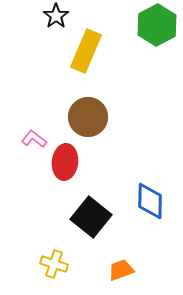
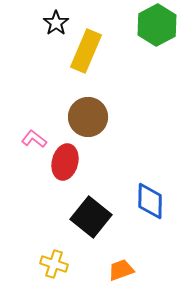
black star: moved 7 px down
red ellipse: rotated 8 degrees clockwise
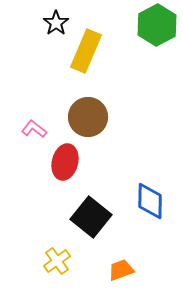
pink L-shape: moved 10 px up
yellow cross: moved 3 px right, 3 px up; rotated 36 degrees clockwise
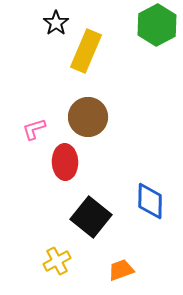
pink L-shape: rotated 55 degrees counterclockwise
red ellipse: rotated 16 degrees counterclockwise
yellow cross: rotated 8 degrees clockwise
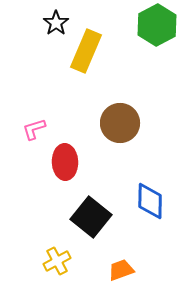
brown circle: moved 32 px right, 6 px down
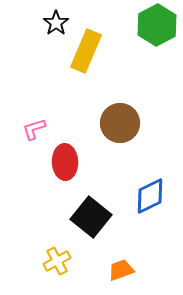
blue diamond: moved 5 px up; rotated 63 degrees clockwise
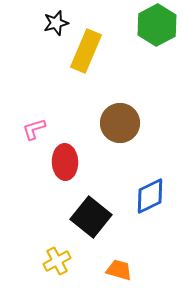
black star: rotated 20 degrees clockwise
orange trapezoid: moved 2 px left; rotated 36 degrees clockwise
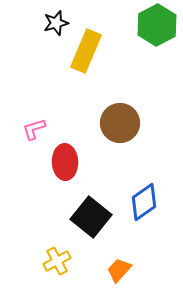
blue diamond: moved 6 px left, 6 px down; rotated 9 degrees counterclockwise
orange trapezoid: rotated 64 degrees counterclockwise
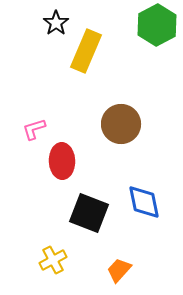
black star: rotated 20 degrees counterclockwise
brown circle: moved 1 px right, 1 px down
red ellipse: moved 3 px left, 1 px up
blue diamond: rotated 66 degrees counterclockwise
black square: moved 2 px left, 4 px up; rotated 18 degrees counterclockwise
yellow cross: moved 4 px left, 1 px up
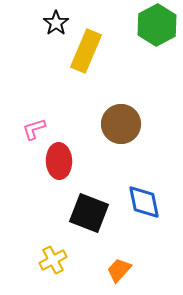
red ellipse: moved 3 px left
